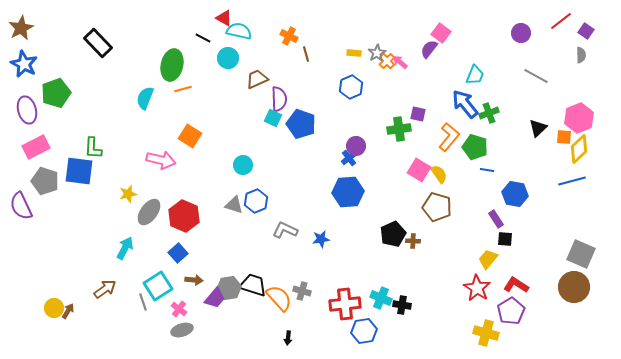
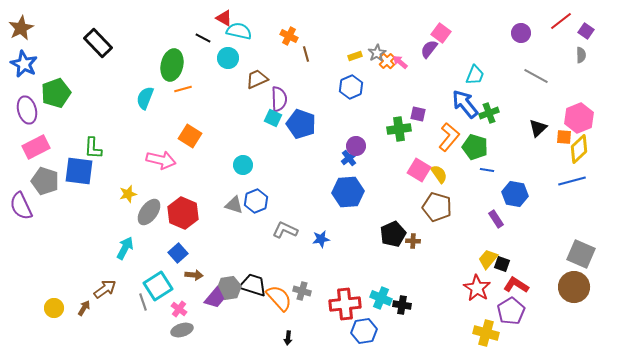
yellow rectangle at (354, 53): moved 1 px right, 3 px down; rotated 24 degrees counterclockwise
red hexagon at (184, 216): moved 1 px left, 3 px up
black square at (505, 239): moved 3 px left, 25 px down; rotated 14 degrees clockwise
brown arrow at (194, 280): moved 5 px up
brown arrow at (68, 311): moved 16 px right, 3 px up
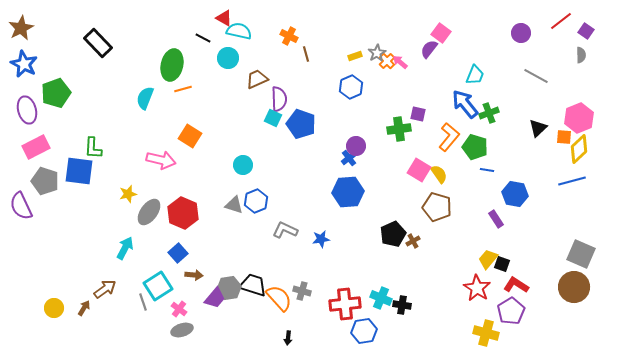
brown cross at (413, 241): rotated 32 degrees counterclockwise
